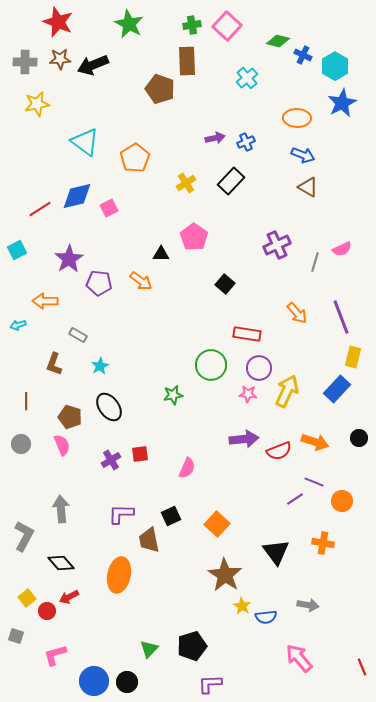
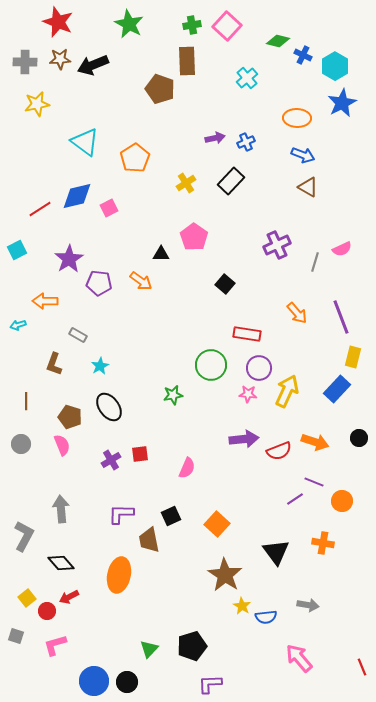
pink L-shape at (55, 655): moved 10 px up
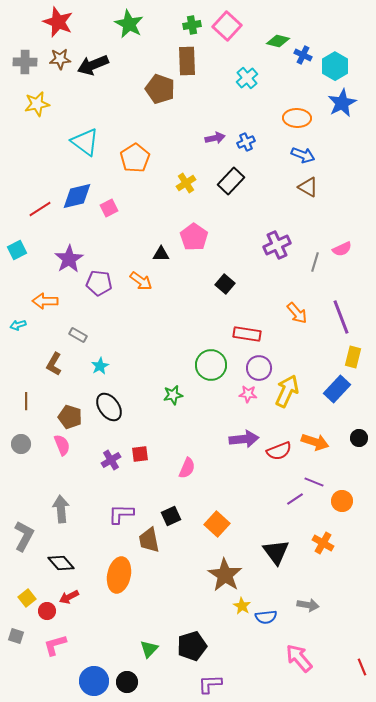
brown L-shape at (54, 364): rotated 10 degrees clockwise
orange cross at (323, 543): rotated 20 degrees clockwise
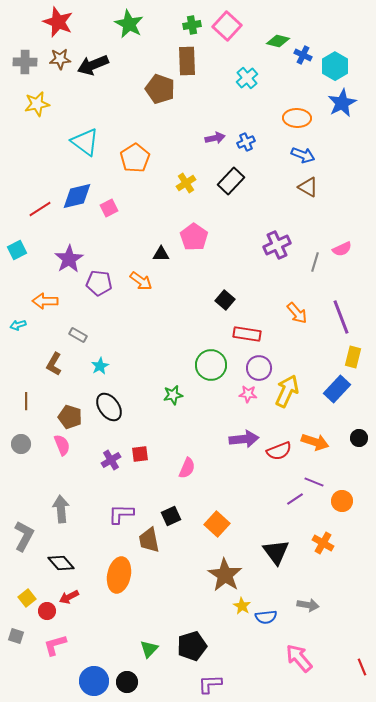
black square at (225, 284): moved 16 px down
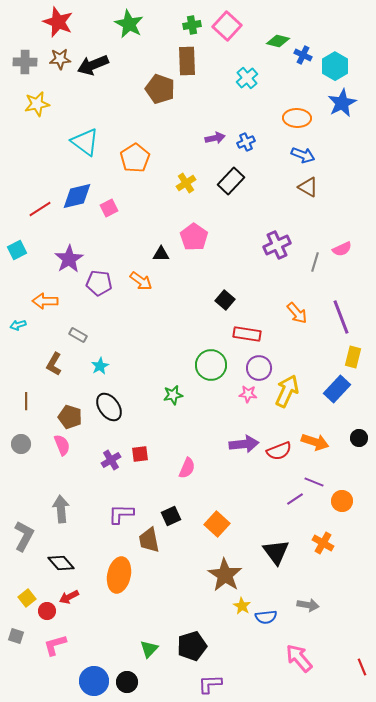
purple arrow at (244, 439): moved 5 px down
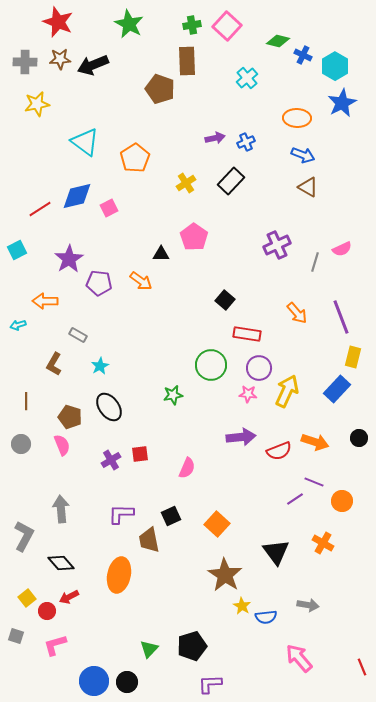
purple arrow at (244, 444): moved 3 px left, 7 px up
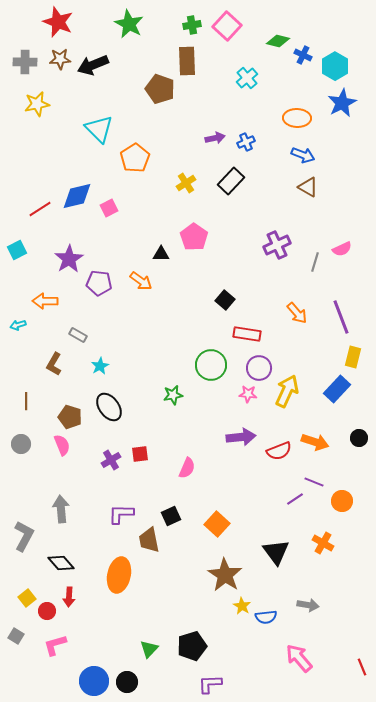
cyan triangle at (85, 142): moved 14 px right, 13 px up; rotated 8 degrees clockwise
red arrow at (69, 597): rotated 60 degrees counterclockwise
gray square at (16, 636): rotated 14 degrees clockwise
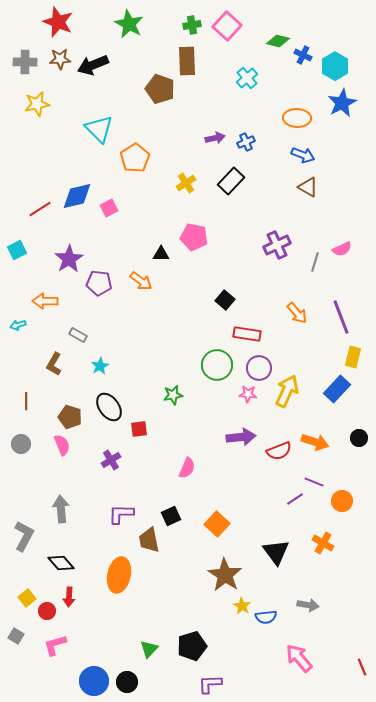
pink pentagon at (194, 237): rotated 24 degrees counterclockwise
green circle at (211, 365): moved 6 px right
red square at (140, 454): moved 1 px left, 25 px up
